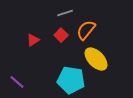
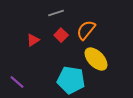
gray line: moved 9 px left
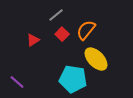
gray line: moved 2 px down; rotated 21 degrees counterclockwise
red square: moved 1 px right, 1 px up
cyan pentagon: moved 2 px right, 1 px up
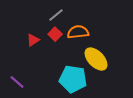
orange semicircle: moved 8 px left, 2 px down; rotated 45 degrees clockwise
red square: moved 7 px left
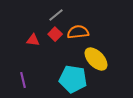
red triangle: rotated 40 degrees clockwise
purple line: moved 6 px right, 2 px up; rotated 35 degrees clockwise
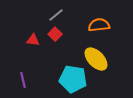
orange semicircle: moved 21 px right, 7 px up
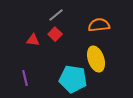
yellow ellipse: rotated 25 degrees clockwise
purple line: moved 2 px right, 2 px up
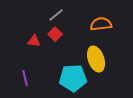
orange semicircle: moved 2 px right, 1 px up
red triangle: moved 1 px right, 1 px down
cyan pentagon: moved 1 px up; rotated 12 degrees counterclockwise
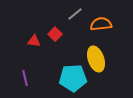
gray line: moved 19 px right, 1 px up
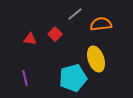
red triangle: moved 4 px left, 2 px up
cyan pentagon: rotated 12 degrees counterclockwise
